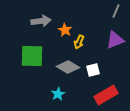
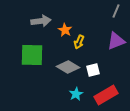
purple triangle: moved 1 px right, 1 px down
green square: moved 1 px up
cyan star: moved 18 px right
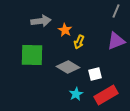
white square: moved 2 px right, 4 px down
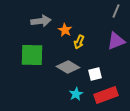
red rectangle: rotated 10 degrees clockwise
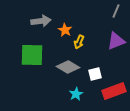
red rectangle: moved 8 px right, 4 px up
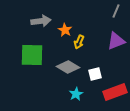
red rectangle: moved 1 px right, 1 px down
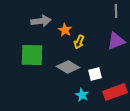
gray line: rotated 24 degrees counterclockwise
cyan star: moved 6 px right, 1 px down; rotated 16 degrees counterclockwise
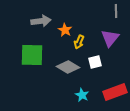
purple triangle: moved 6 px left, 3 px up; rotated 30 degrees counterclockwise
white square: moved 12 px up
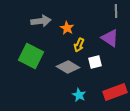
orange star: moved 2 px right, 2 px up
purple triangle: rotated 36 degrees counterclockwise
yellow arrow: moved 3 px down
green square: moved 1 px left, 1 px down; rotated 25 degrees clockwise
cyan star: moved 3 px left
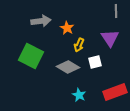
purple triangle: rotated 24 degrees clockwise
